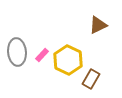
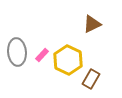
brown triangle: moved 6 px left, 1 px up
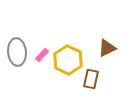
brown triangle: moved 15 px right, 24 px down
brown rectangle: rotated 18 degrees counterclockwise
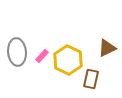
pink rectangle: moved 1 px down
